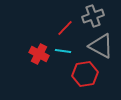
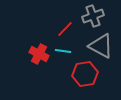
red line: moved 1 px down
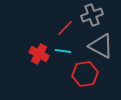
gray cross: moved 1 px left, 1 px up
red line: moved 1 px up
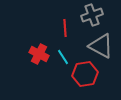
red line: rotated 48 degrees counterclockwise
cyan line: moved 6 px down; rotated 49 degrees clockwise
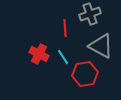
gray cross: moved 2 px left, 1 px up
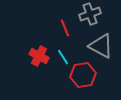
red line: rotated 18 degrees counterclockwise
red cross: moved 2 px down
red hexagon: moved 2 px left, 1 px down
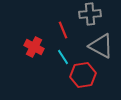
gray cross: rotated 15 degrees clockwise
red line: moved 2 px left, 2 px down
red cross: moved 5 px left, 9 px up
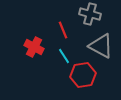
gray cross: rotated 20 degrees clockwise
cyan line: moved 1 px right, 1 px up
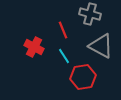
red hexagon: moved 2 px down
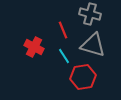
gray triangle: moved 8 px left, 1 px up; rotated 12 degrees counterclockwise
